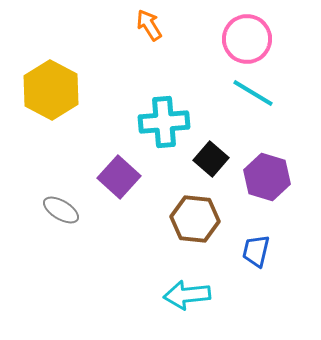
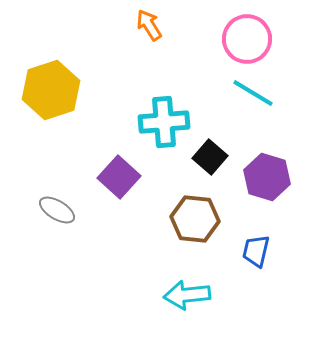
yellow hexagon: rotated 14 degrees clockwise
black square: moved 1 px left, 2 px up
gray ellipse: moved 4 px left
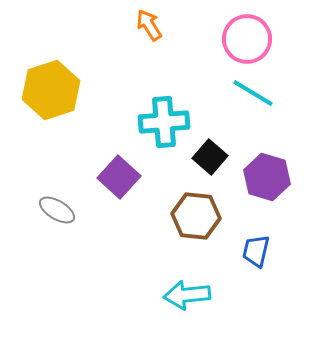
brown hexagon: moved 1 px right, 3 px up
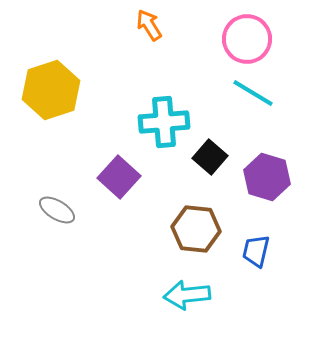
brown hexagon: moved 13 px down
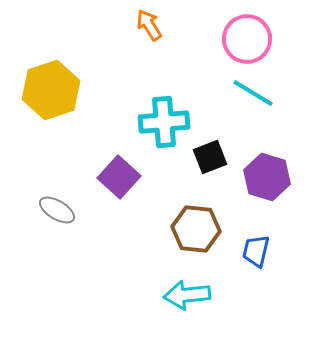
black square: rotated 28 degrees clockwise
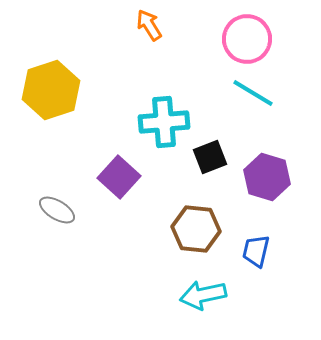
cyan arrow: moved 16 px right; rotated 6 degrees counterclockwise
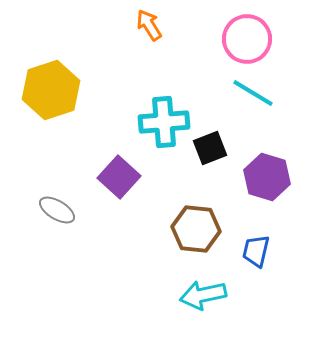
black square: moved 9 px up
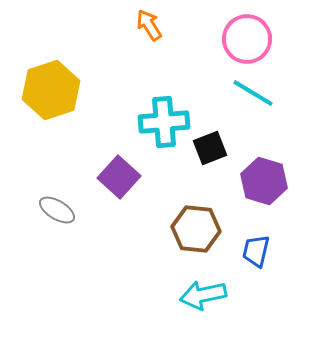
purple hexagon: moved 3 px left, 4 px down
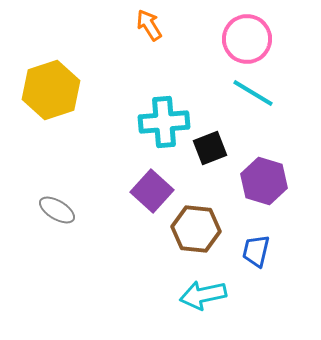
purple square: moved 33 px right, 14 px down
